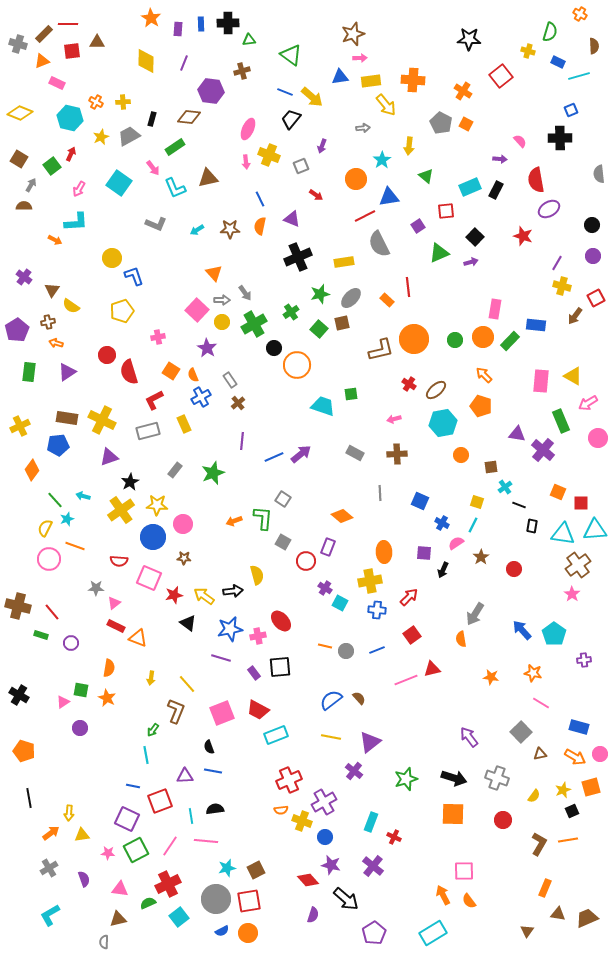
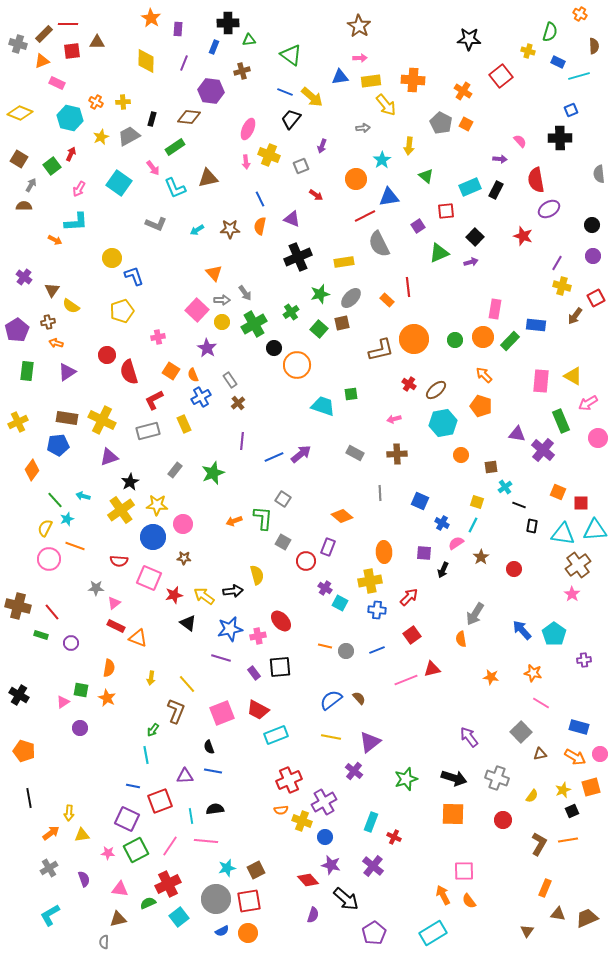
blue rectangle at (201, 24): moved 13 px right, 23 px down; rotated 24 degrees clockwise
brown star at (353, 34): moved 6 px right, 8 px up; rotated 20 degrees counterclockwise
green rectangle at (29, 372): moved 2 px left, 1 px up
yellow cross at (20, 426): moved 2 px left, 4 px up
yellow semicircle at (534, 796): moved 2 px left
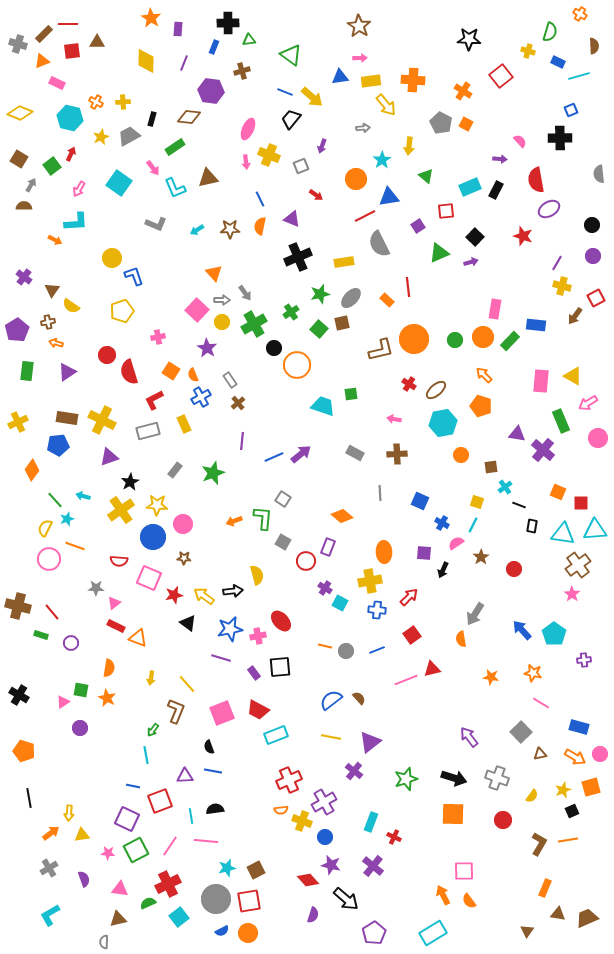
pink arrow at (394, 419): rotated 24 degrees clockwise
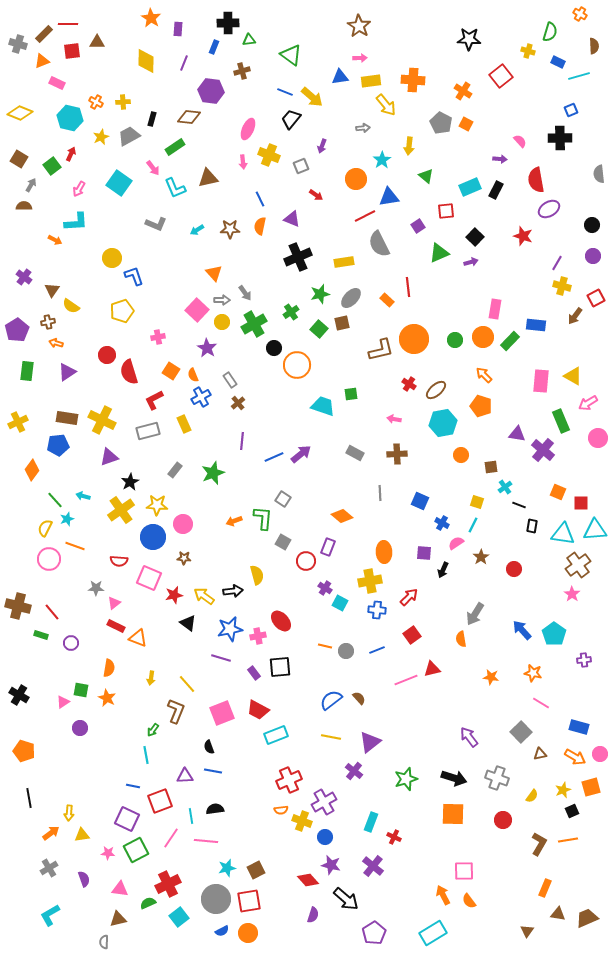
pink arrow at (246, 162): moved 3 px left
pink line at (170, 846): moved 1 px right, 8 px up
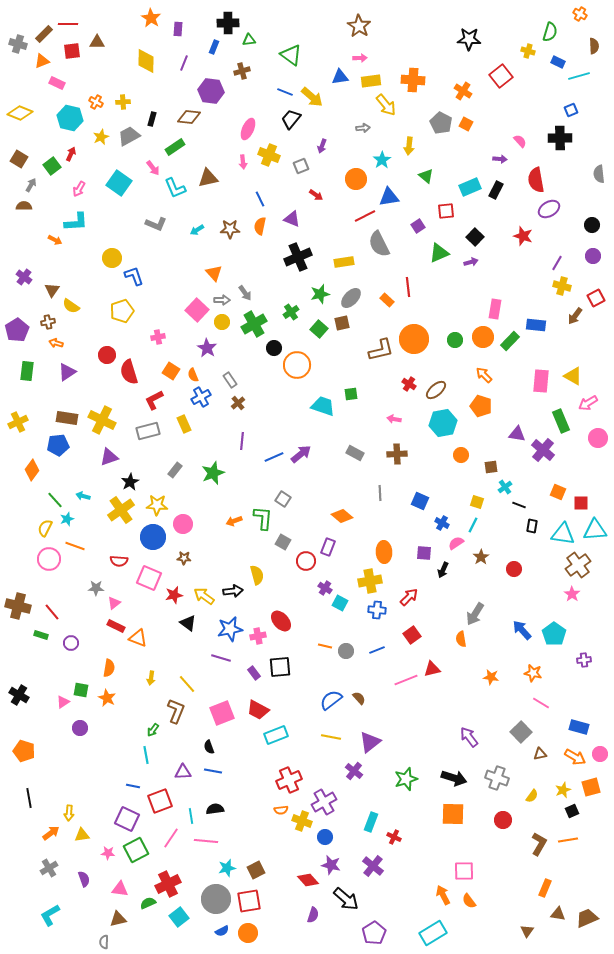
purple triangle at (185, 776): moved 2 px left, 4 px up
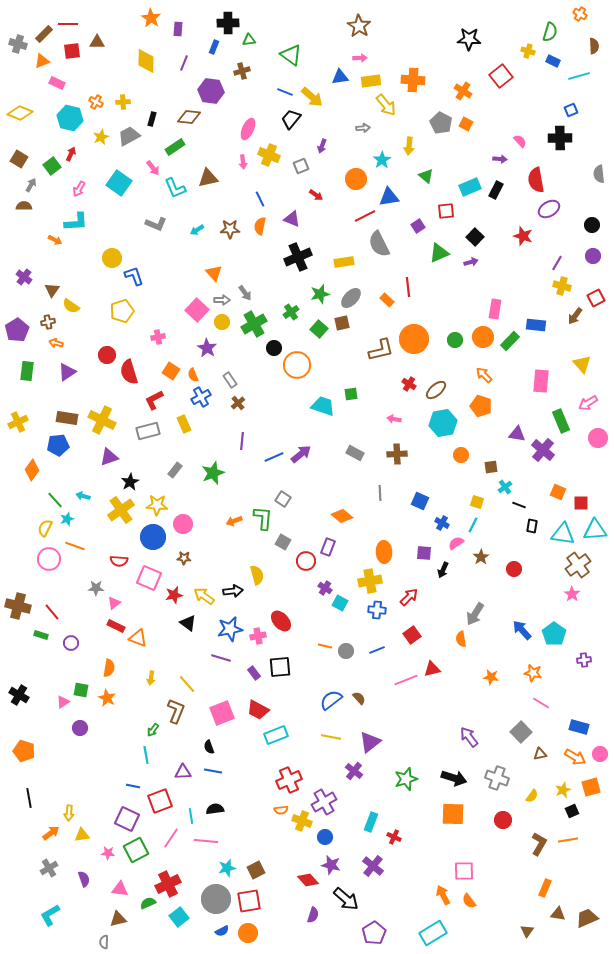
blue rectangle at (558, 62): moved 5 px left, 1 px up
yellow triangle at (573, 376): moved 9 px right, 12 px up; rotated 18 degrees clockwise
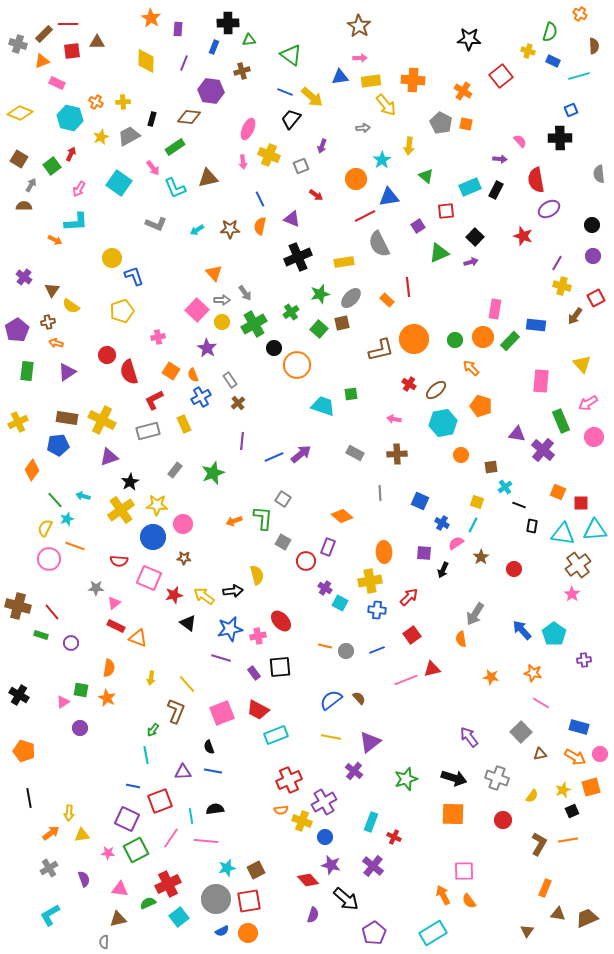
orange square at (466, 124): rotated 16 degrees counterclockwise
orange arrow at (484, 375): moved 13 px left, 7 px up
pink circle at (598, 438): moved 4 px left, 1 px up
